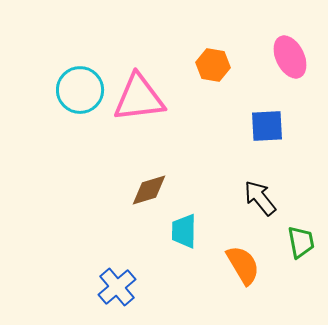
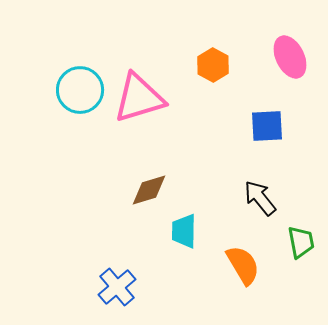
orange hexagon: rotated 20 degrees clockwise
pink triangle: rotated 10 degrees counterclockwise
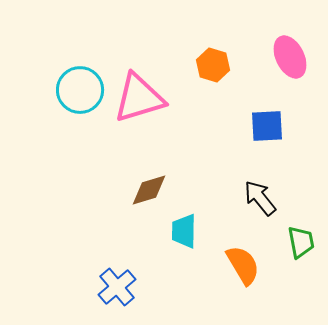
orange hexagon: rotated 12 degrees counterclockwise
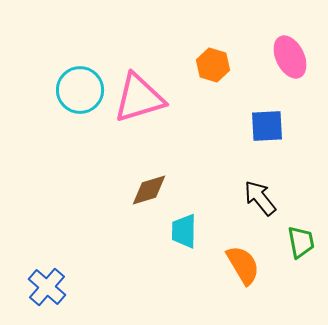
blue cross: moved 70 px left; rotated 9 degrees counterclockwise
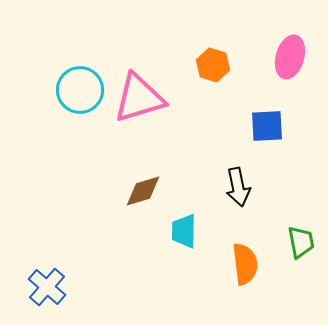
pink ellipse: rotated 42 degrees clockwise
brown diamond: moved 6 px left, 1 px down
black arrow: moved 22 px left, 11 px up; rotated 153 degrees counterclockwise
orange semicircle: moved 2 px right, 1 px up; rotated 24 degrees clockwise
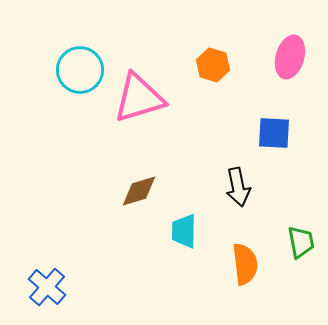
cyan circle: moved 20 px up
blue square: moved 7 px right, 7 px down; rotated 6 degrees clockwise
brown diamond: moved 4 px left
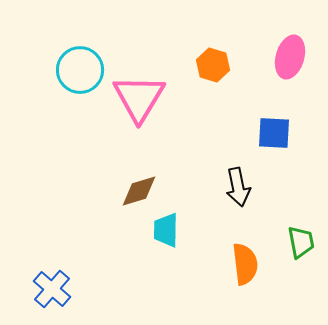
pink triangle: rotated 42 degrees counterclockwise
cyan trapezoid: moved 18 px left, 1 px up
blue cross: moved 5 px right, 2 px down
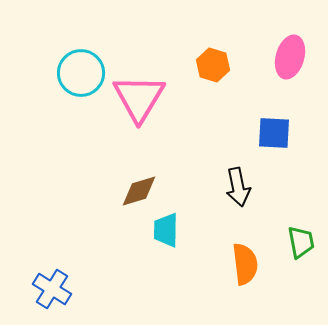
cyan circle: moved 1 px right, 3 px down
blue cross: rotated 9 degrees counterclockwise
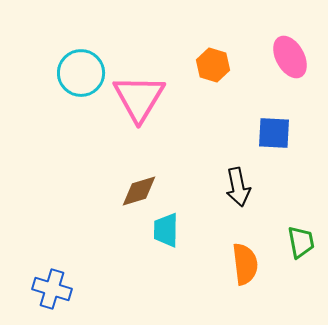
pink ellipse: rotated 45 degrees counterclockwise
blue cross: rotated 15 degrees counterclockwise
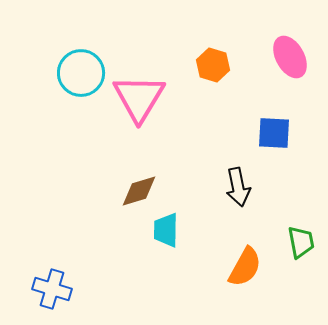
orange semicircle: moved 3 px down; rotated 36 degrees clockwise
